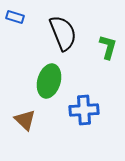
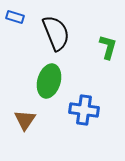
black semicircle: moved 7 px left
blue cross: rotated 12 degrees clockwise
brown triangle: rotated 20 degrees clockwise
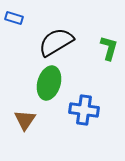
blue rectangle: moved 1 px left, 1 px down
black semicircle: moved 9 px down; rotated 99 degrees counterclockwise
green L-shape: moved 1 px right, 1 px down
green ellipse: moved 2 px down
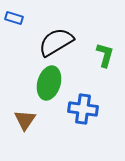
green L-shape: moved 4 px left, 7 px down
blue cross: moved 1 px left, 1 px up
